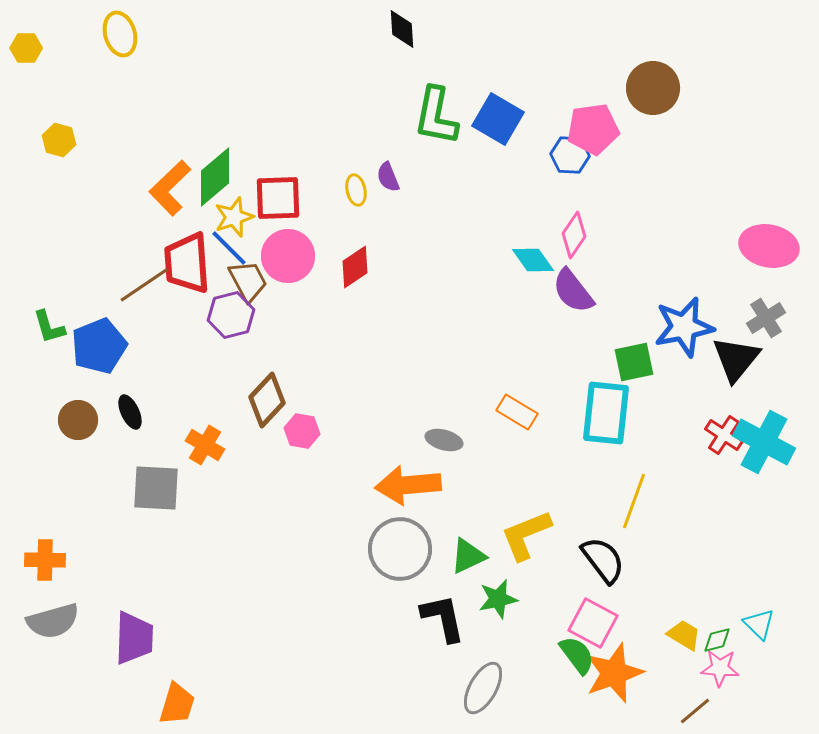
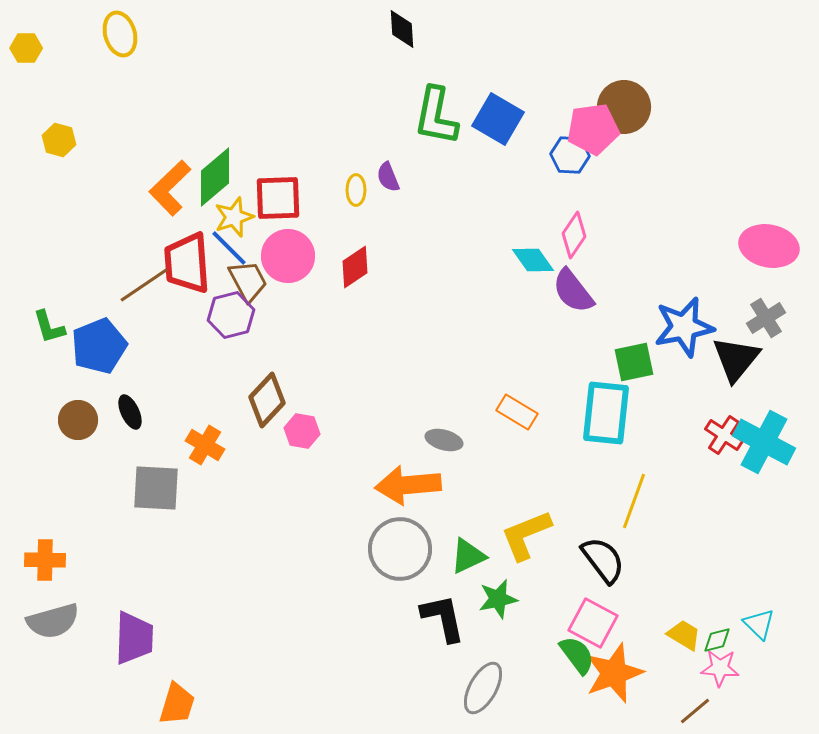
brown circle at (653, 88): moved 29 px left, 19 px down
yellow ellipse at (356, 190): rotated 12 degrees clockwise
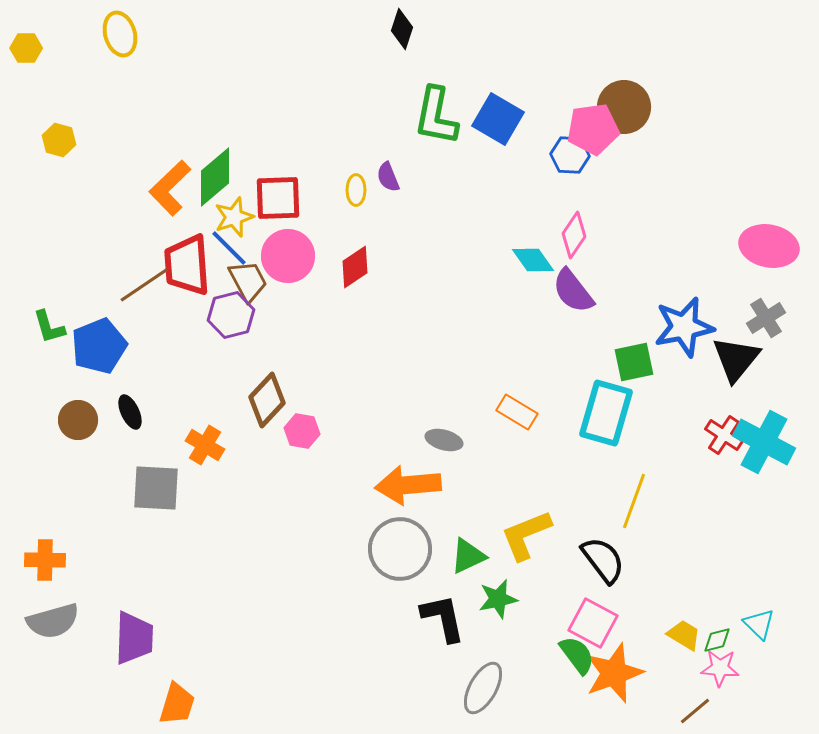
black diamond at (402, 29): rotated 21 degrees clockwise
red trapezoid at (187, 263): moved 2 px down
cyan rectangle at (606, 413): rotated 10 degrees clockwise
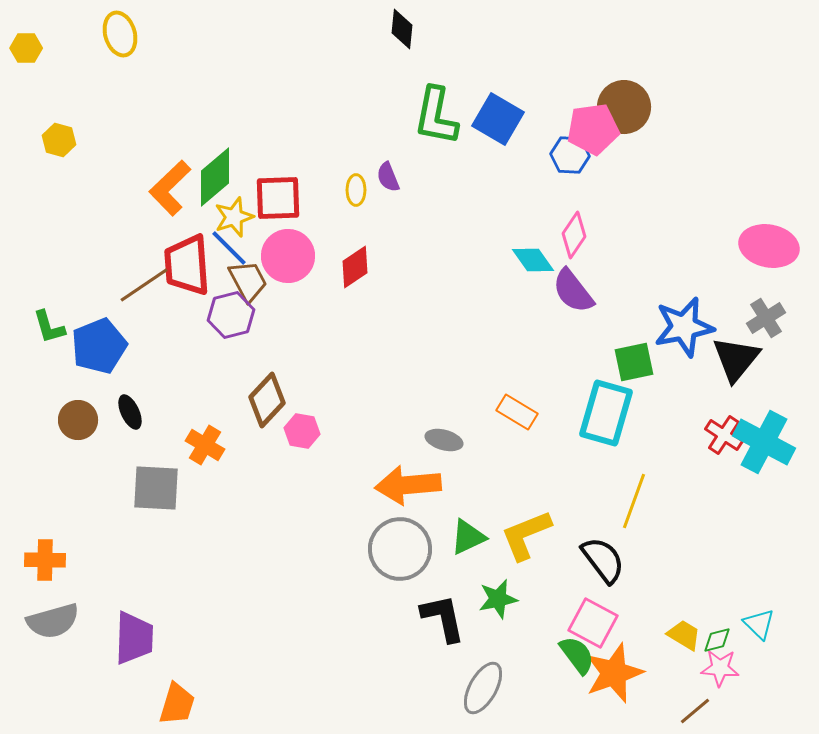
black diamond at (402, 29): rotated 12 degrees counterclockwise
green triangle at (468, 556): moved 19 px up
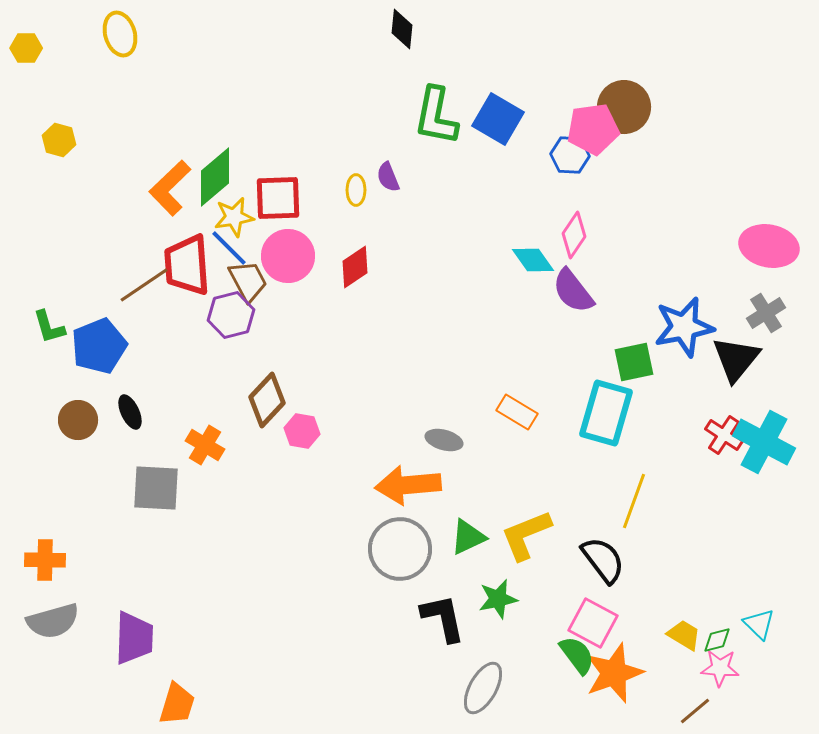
yellow star at (234, 217): rotated 9 degrees clockwise
gray cross at (766, 318): moved 5 px up
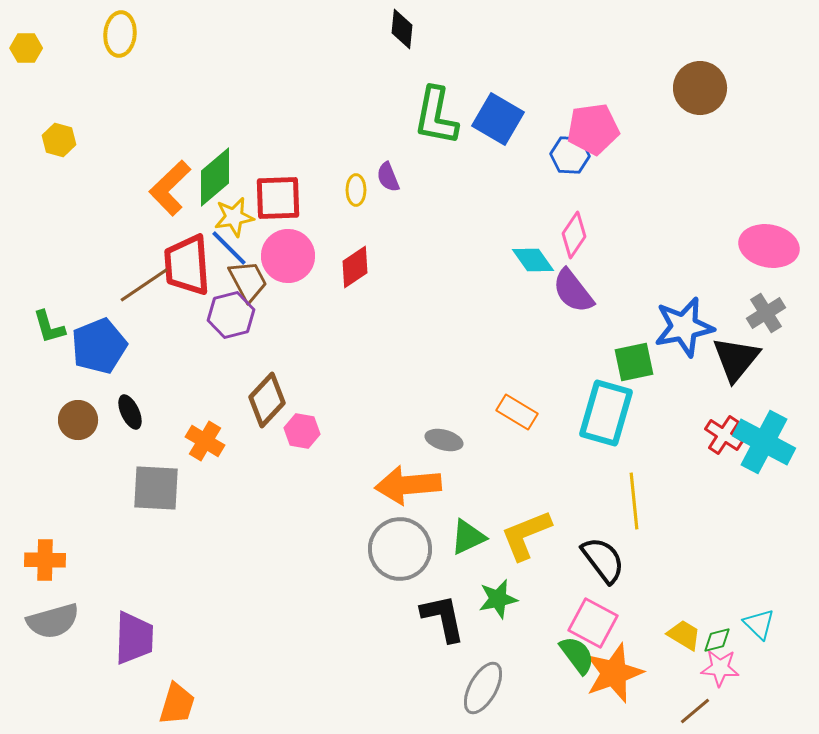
yellow ellipse at (120, 34): rotated 21 degrees clockwise
brown circle at (624, 107): moved 76 px right, 19 px up
orange cross at (205, 445): moved 4 px up
yellow line at (634, 501): rotated 26 degrees counterclockwise
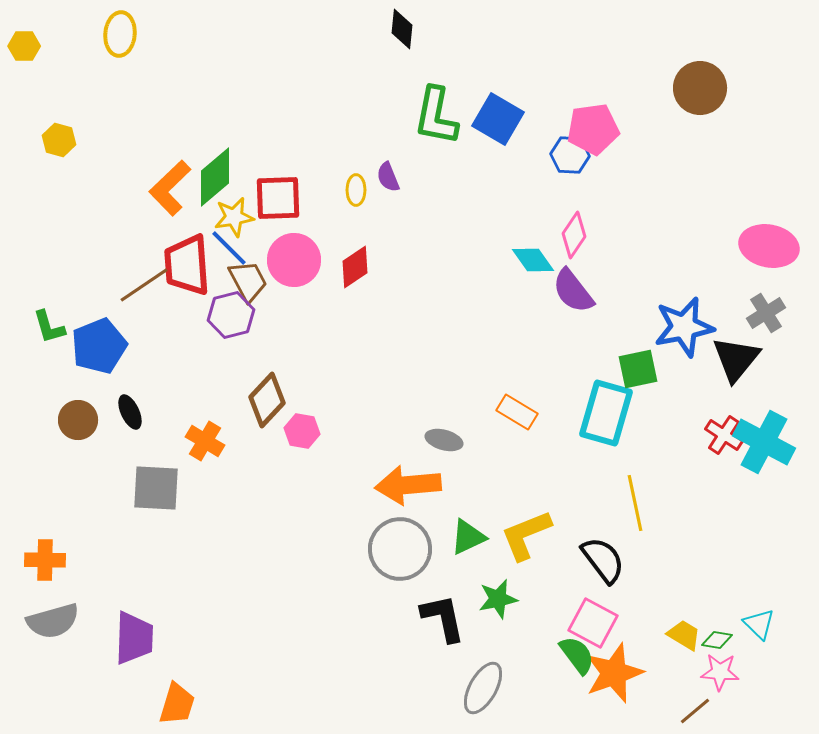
yellow hexagon at (26, 48): moved 2 px left, 2 px up
pink circle at (288, 256): moved 6 px right, 4 px down
green square at (634, 362): moved 4 px right, 7 px down
yellow line at (634, 501): moved 1 px right, 2 px down; rotated 6 degrees counterclockwise
green diamond at (717, 640): rotated 24 degrees clockwise
pink star at (720, 668): moved 4 px down
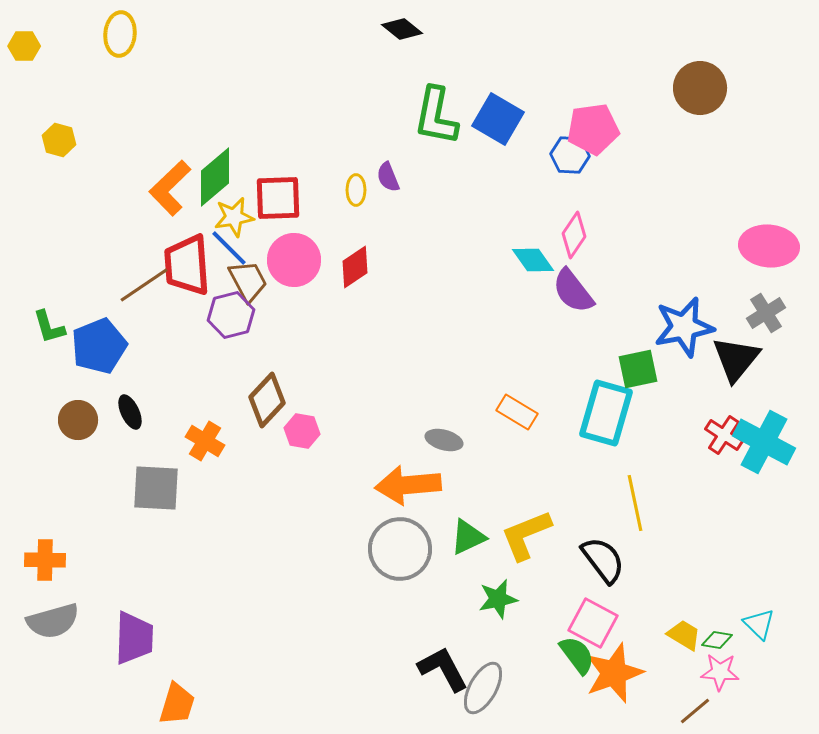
black diamond at (402, 29): rotated 57 degrees counterclockwise
pink ellipse at (769, 246): rotated 6 degrees counterclockwise
black L-shape at (443, 618): moved 51 px down; rotated 16 degrees counterclockwise
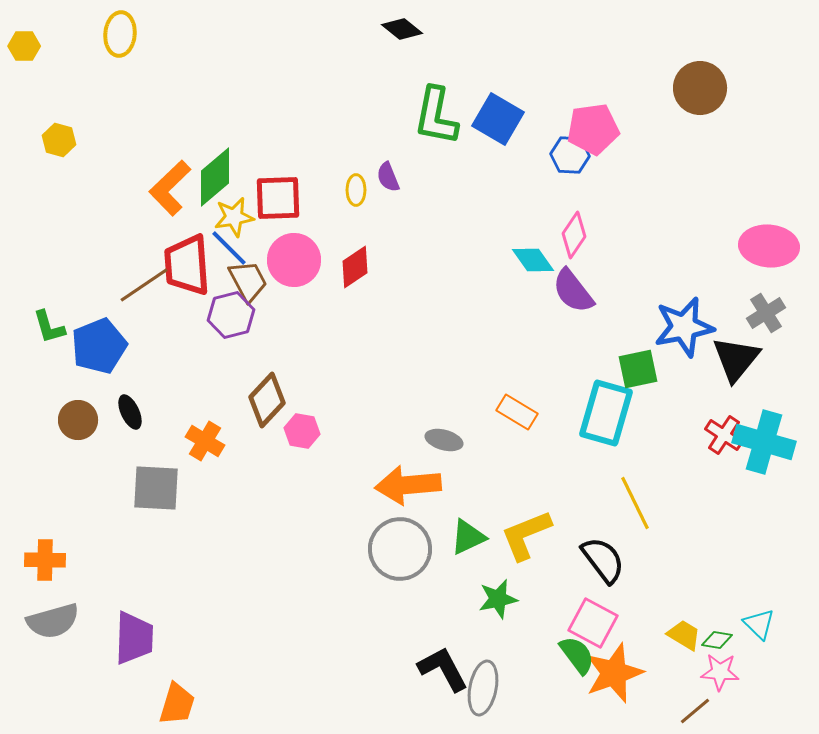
cyan cross at (764, 442): rotated 12 degrees counterclockwise
yellow line at (635, 503): rotated 14 degrees counterclockwise
gray ellipse at (483, 688): rotated 18 degrees counterclockwise
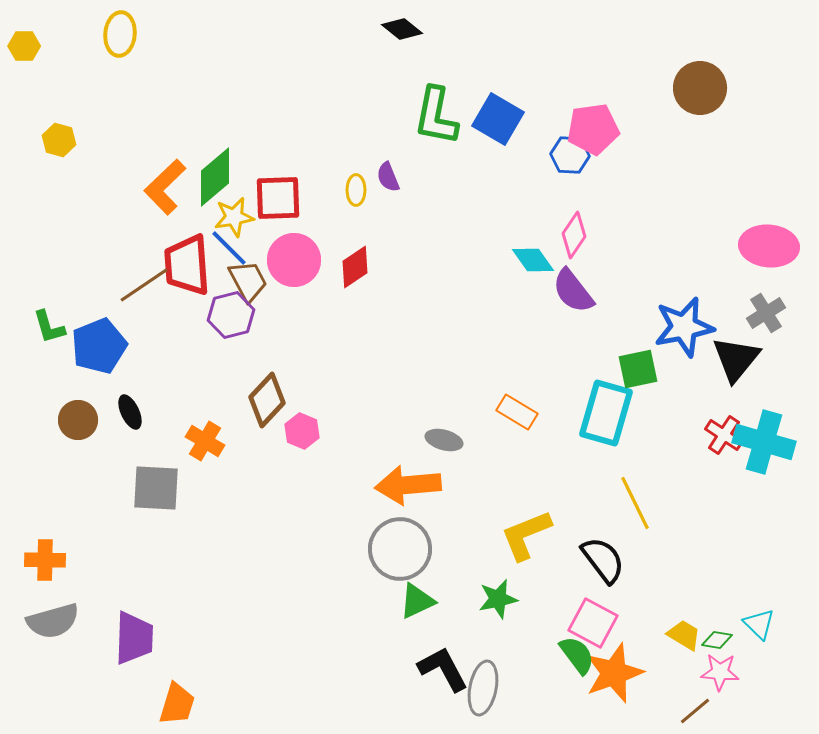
orange L-shape at (170, 188): moved 5 px left, 1 px up
pink hexagon at (302, 431): rotated 12 degrees clockwise
green triangle at (468, 537): moved 51 px left, 64 px down
